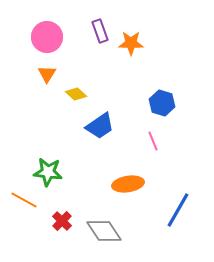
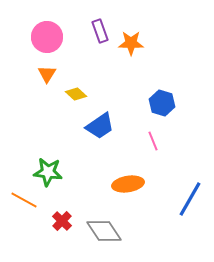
blue line: moved 12 px right, 11 px up
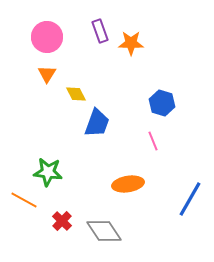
yellow diamond: rotated 20 degrees clockwise
blue trapezoid: moved 3 px left, 3 px up; rotated 36 degrees counterclockwise
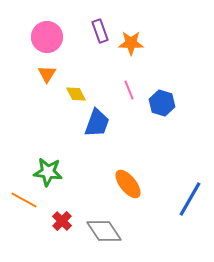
pink line: moved 24 px left, 51 px up
orange ellipse: rotated 60 degrees clockwise
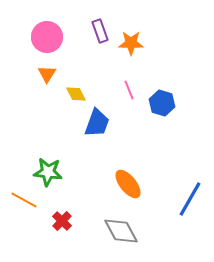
gray diamond: moved 17 px right; rotated 6 degrees clockwise
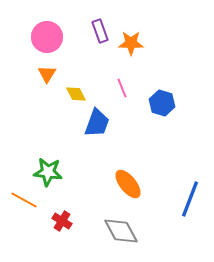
pink line: moved 7 px left, 2 px up
blue line: rotated 9 degrees counterclockwise
red cross: rotated 12 degrees counterclockwise
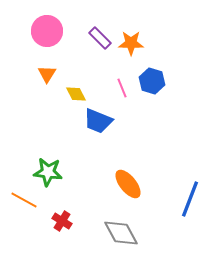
purple rectangle: moved 7 px down; rotated 25 degrees counterclockwise
pink circle: moved 6 px up
blue hexagon: moved 10 px left, 22 px up
blue trapezoid: moved 1 px right, 2 px up; rotated 92 degrees clockwise
gray diamond: moved 2 px down
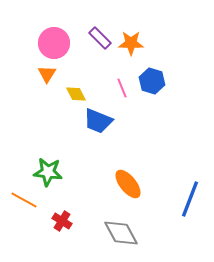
pink circle: moved 7 px right, 12 px down
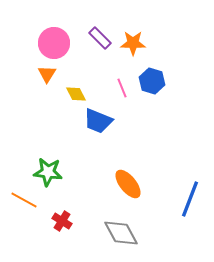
orange star: moved 2 px right
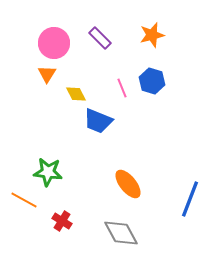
orange star: moved 19 px right, 8 px up; rotated 15 degrees counterclockwise
